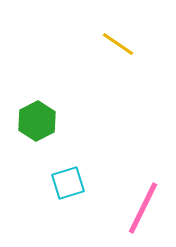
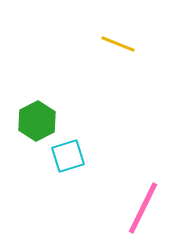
yellow line: rotated 12 degrees counterclockwise
cyan square: moved 27 px up
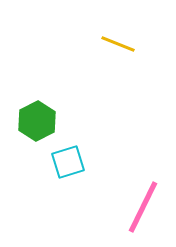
cyan square: moved 6 px down
pink line: moved 1 px up
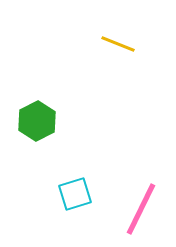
cyan square: moved 7 px right, 32 px down
pink line: moved 2 px left, 2 px down
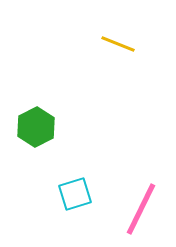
green hexagon: moved 1 px left, 6 px down
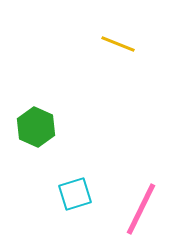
green hexagon: rotated 9 degrees counterclockwise
